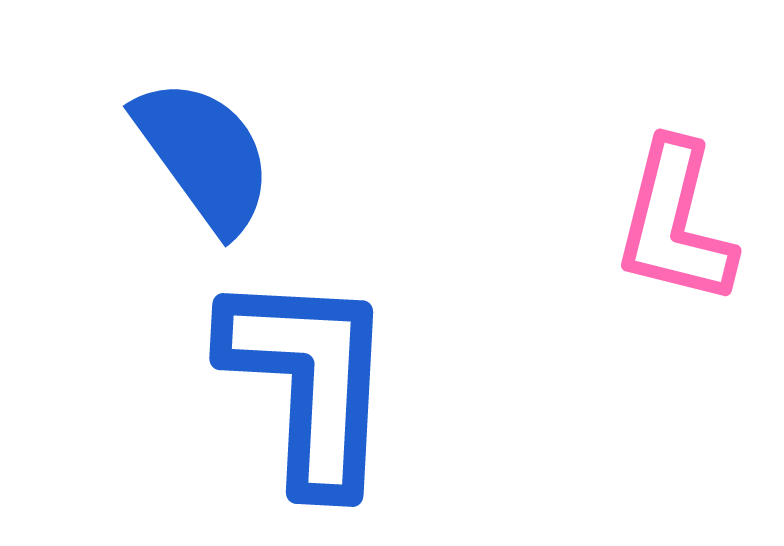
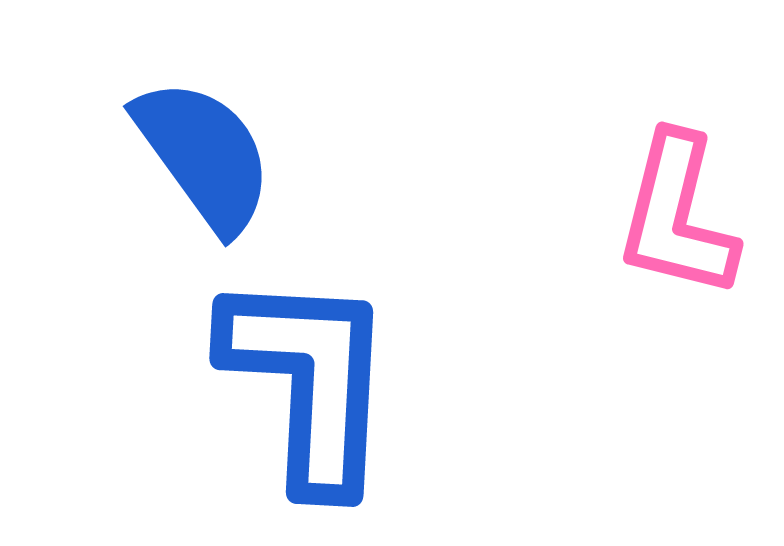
pink L-shape: moved 2 px right, 7 px up
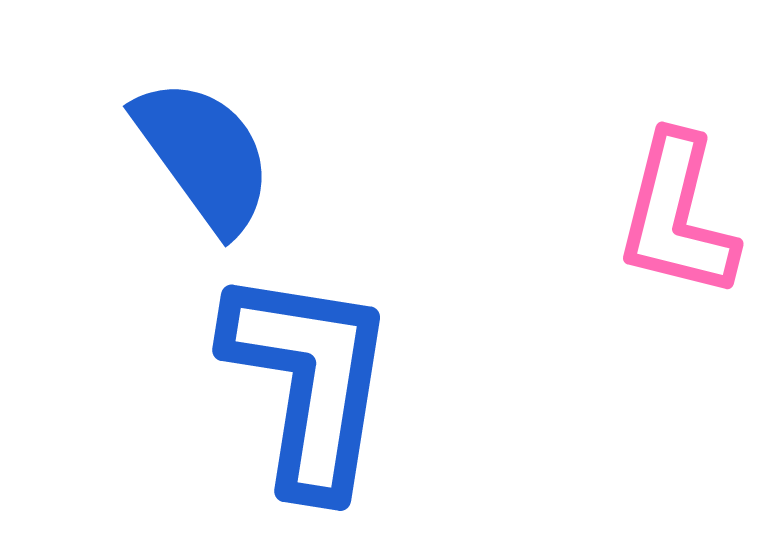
blue L-shape: rotated 6 degrees clockwise
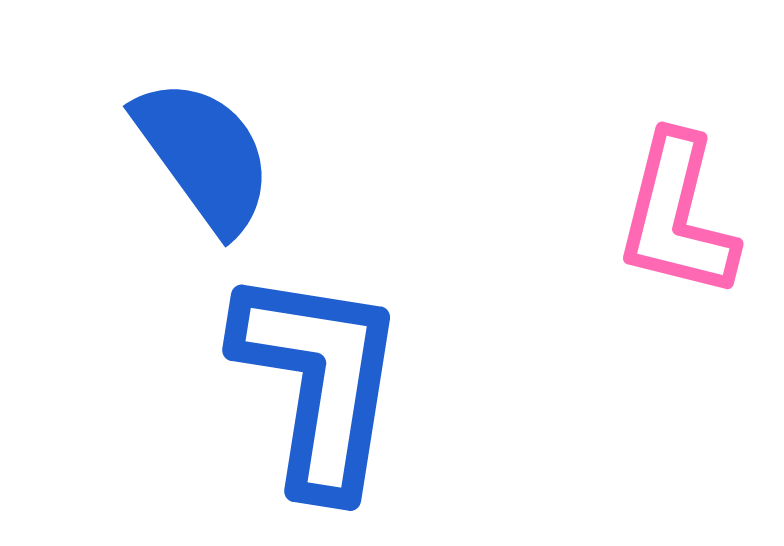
blue L-shape: moved 10 px right
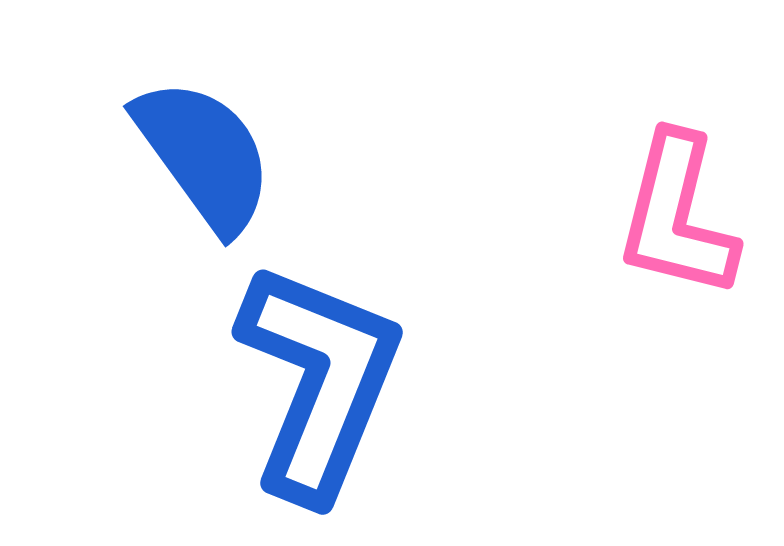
blue L-shape: rotated 13 degrees clockwise
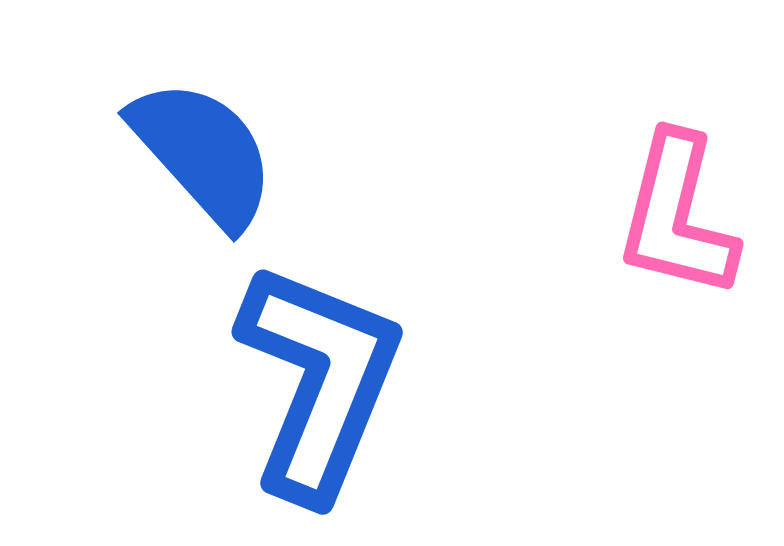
blue semicircle: moved 1 px left, 2 px up; rotated 6 degrees counterclockwise
